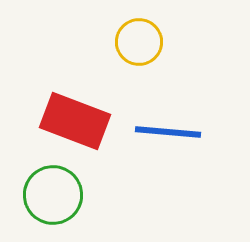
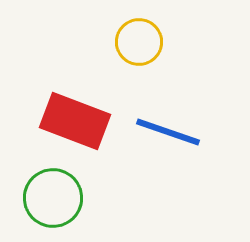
blue line: rotated 14 degrees clockwise
green circle: moved 3 px down
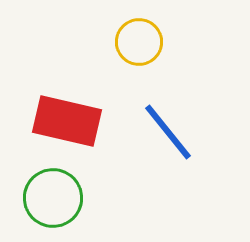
red rectangle: moved 8 px left; rotated 8 degrees counterclockwise
blue line: rotated 32 degrees clockwise
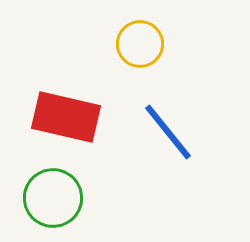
yellow circle: moved 1 px right, 2 px down
red rectangle: moved 1 px left, 4 px up
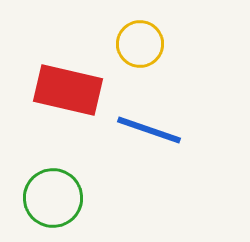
red rectangle: moved 2 px right, 27 px up
blue line: moved 19 px left, 2 px up; rotated 32 degrees counterclockwise
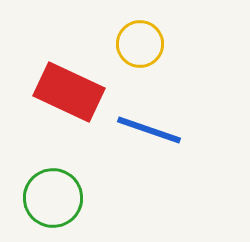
red rectangle: moved 1 px right, 2 px down; rotated 12 degrees clockwise
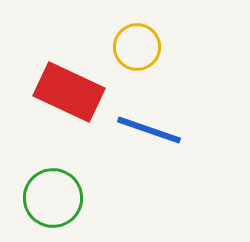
yellow circle: moved 3 px left, 3 px down
